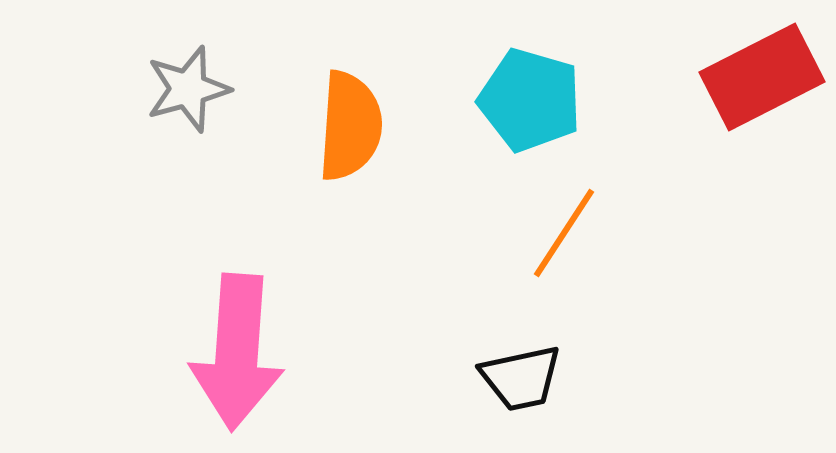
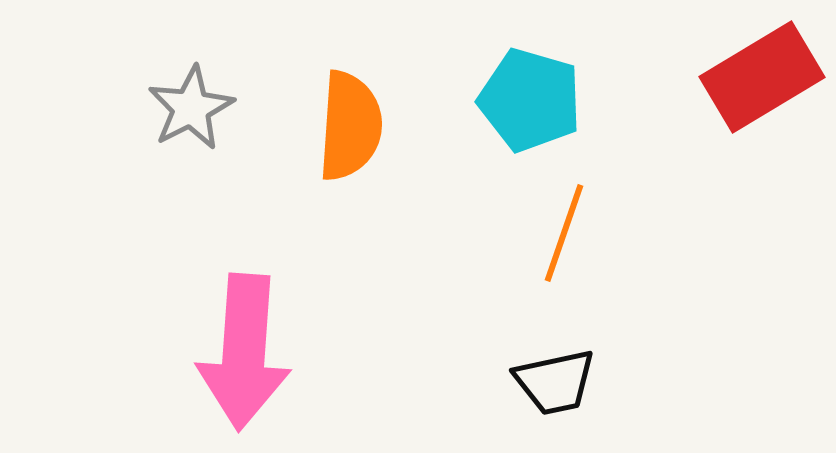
red rectangle: rotated 4 degrees counterclockwise
gray star: moved 3 px right, 19 px down; rotated 12 degrees counterclockwise
orange line: rotated 14 degrees counterclockwise
pink arrow: moved 7 px right
black trapezoid: moved 34 px right, 4 px down
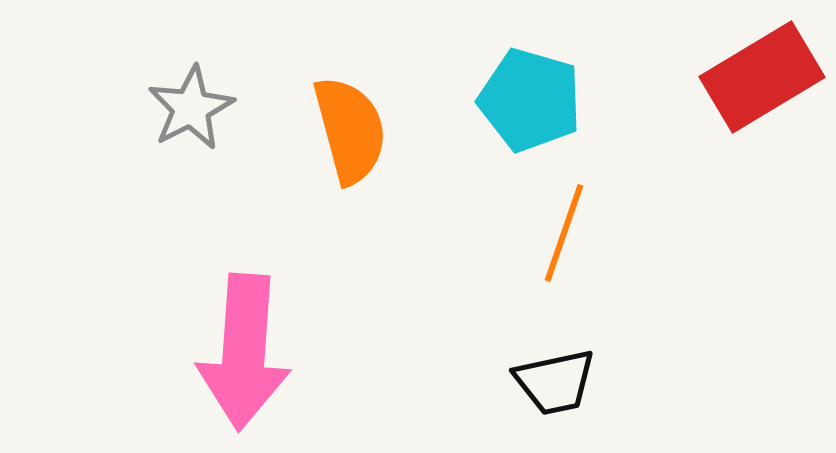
orange semicircle: moved 4 px down; rotated 19 degrees counterclockwise
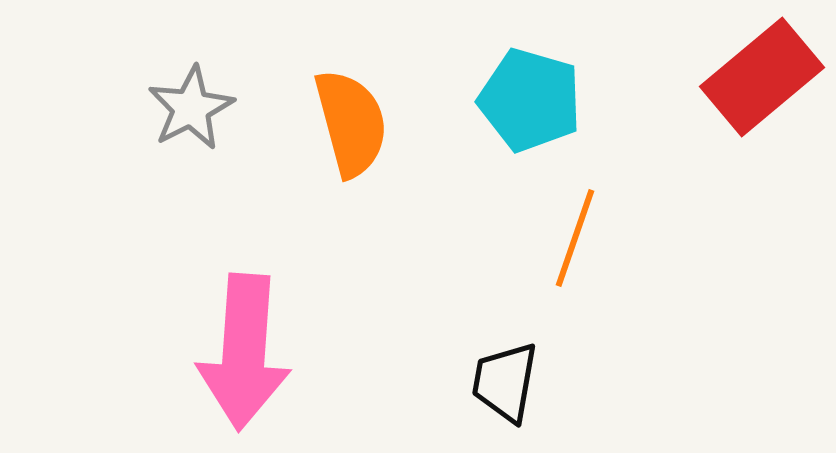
red rectangle: rotated 9 degrees counterclockwise
orange semicircle: moved 1 px right, 7 px up
orange line: moved 11 px right, 5 px down
black trapezoid: moved 50 px left; rotated 112 degrees clockwise
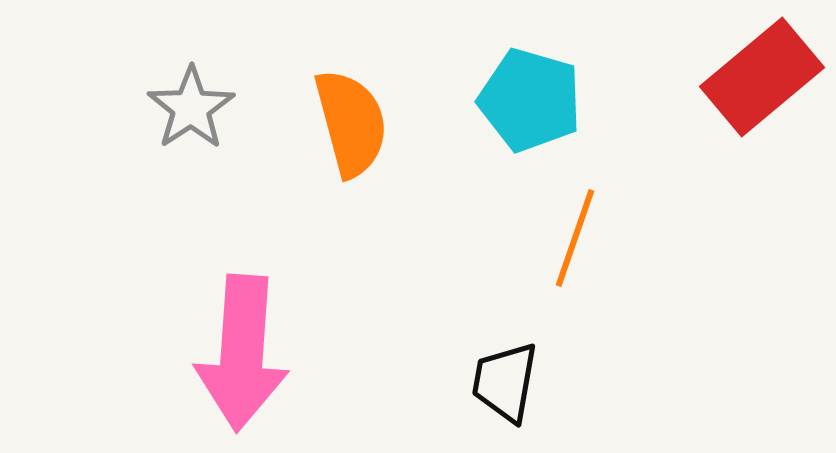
gray star: rotated 6 degrees counterclockwise
pink arrow: moved 2 px left, 1 px down
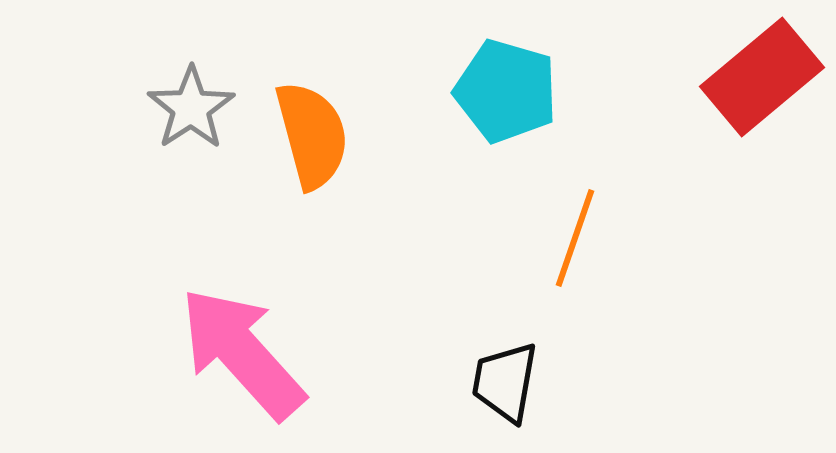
cyan pentagon: moved 24 px left, 9 px up
orange semicircle: moved 39 px left, 12 px down
pink arrow: rotated 134 degrees clockwise
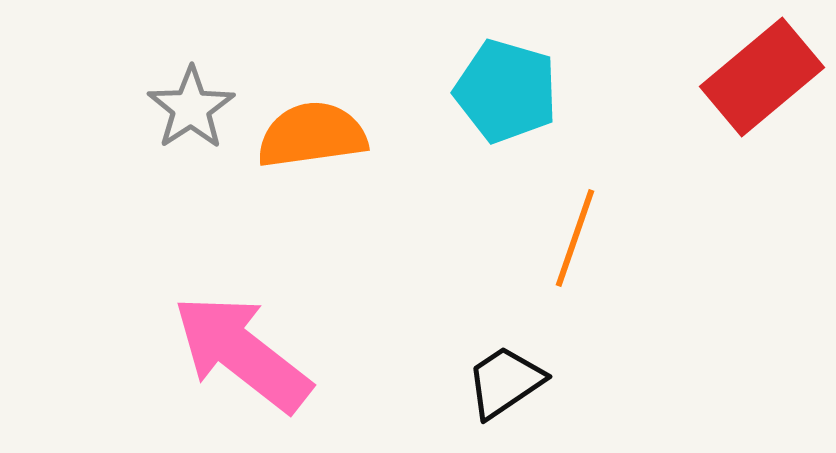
orange semicircle: rotated 83 degrees counterclockwise
pink arrow: rotated 10 degrees counterclockwise
black trapezoid: rotated 46 degrees clockwise
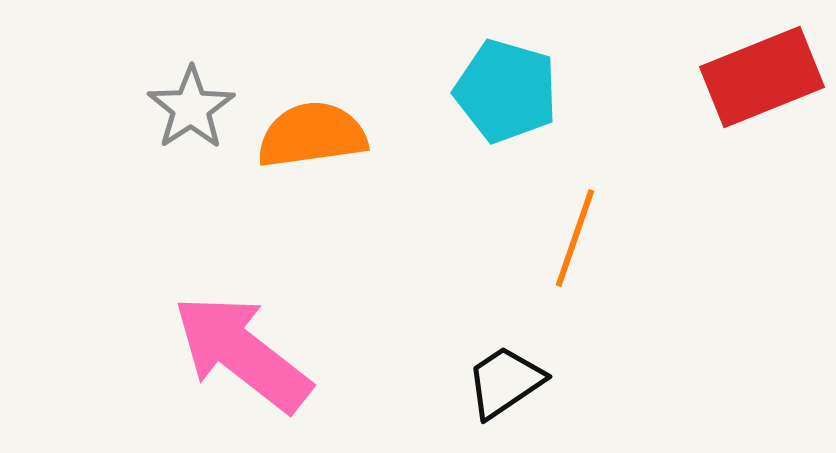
red rectangle: rotated 18 degrees clockwise
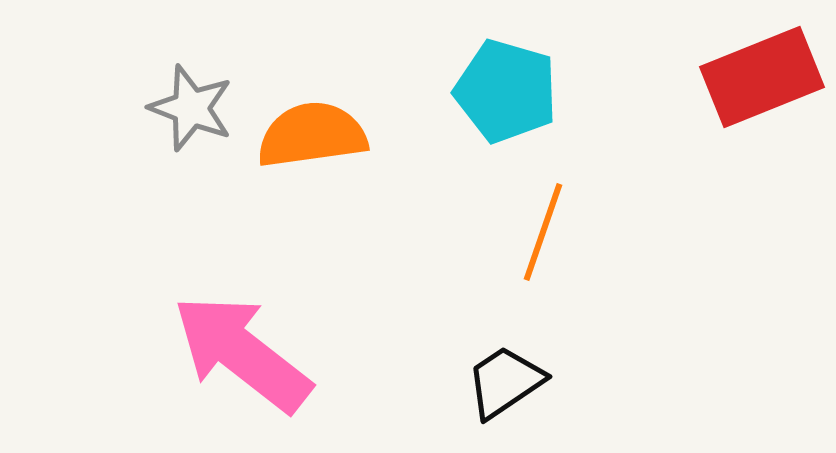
gray star: rotated 18 degrees counterclockwise
orange line: moved 32 px left, 6 px up
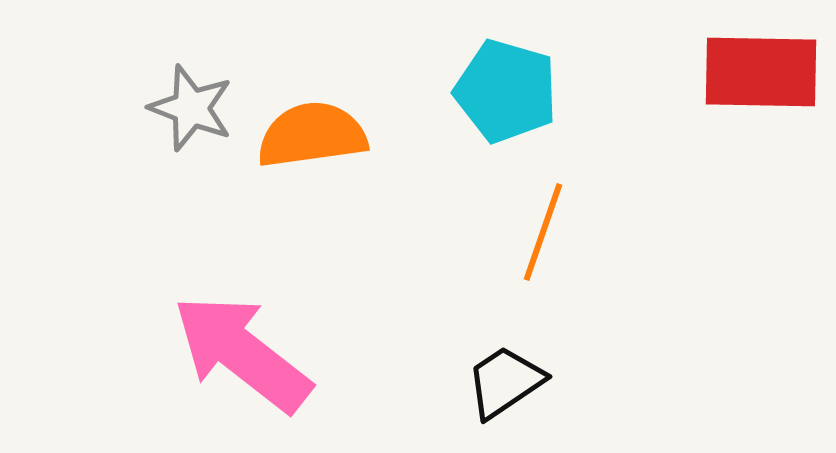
red rectangle: moved 1 px left, 5 px up; rotated 23 degrees clockwise
